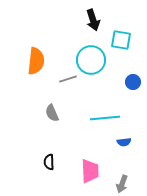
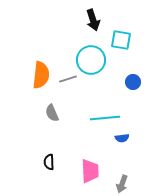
orange semicircle: moved 5 px right, 14 px down
blue semicircle: moved 2 px left, 4 px up
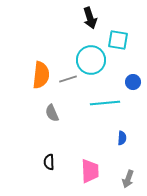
black arrow: moved 3 px left, 2 px up
cyan square: moved 3 px left
cyan line: moved 15 px up
blue semicircle: rotated 80 degrees counterclockwise
gray arrow: moved 6 px right, 5 px up
